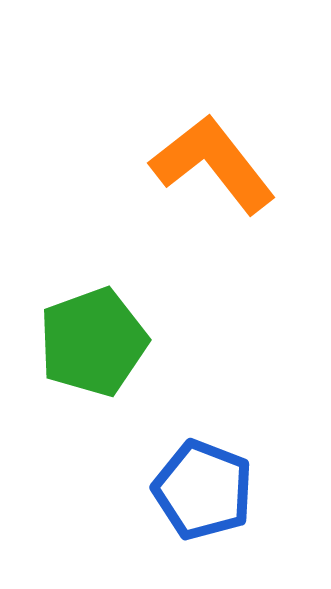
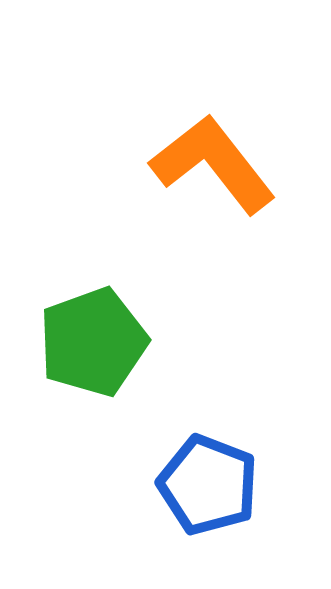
blue pentagon: moved 5 px right, 5 px up
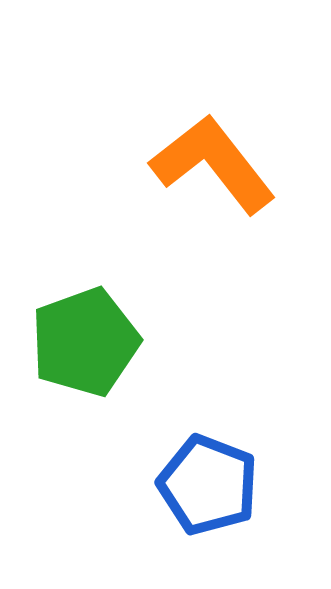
green pentagon: moved 8 px left
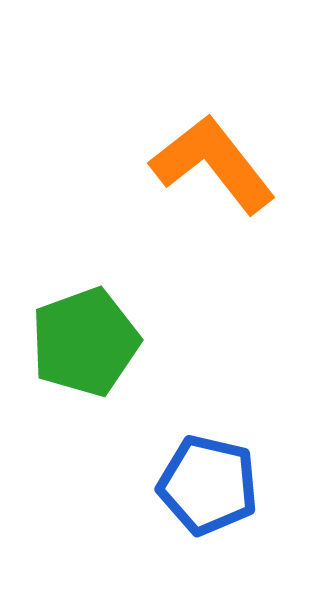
blue pentagon: rotated 8 degrees counterclockwise
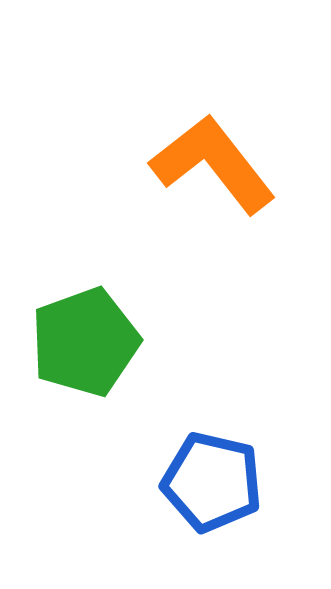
blue pentagon: moved 4 px right, 3 px up
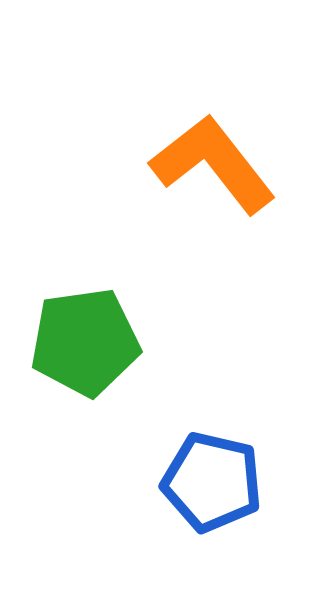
green pentagon: rotated 12 degrees clockwise
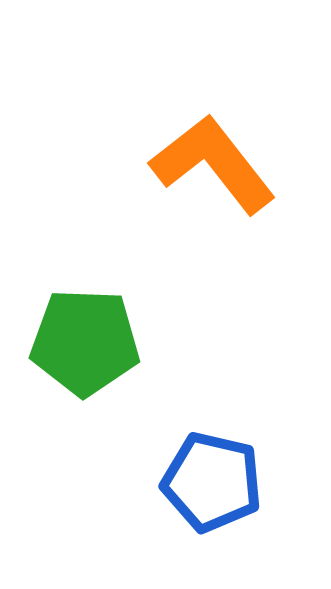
green pentagon: rotated 10 degrees clockwise
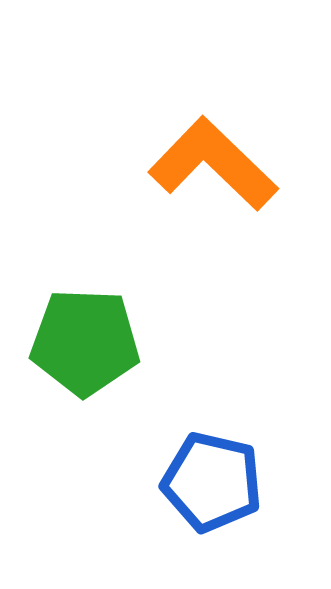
orange L-shape: rotated 8 degrees counterclockwise
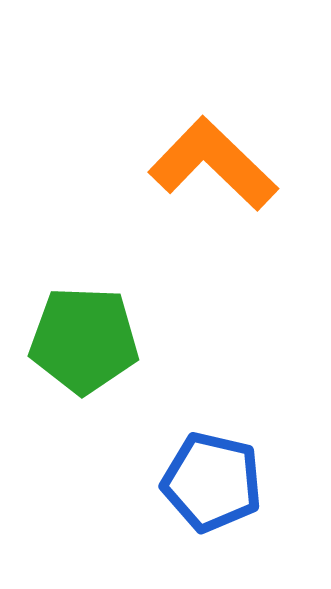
green pentagon: moved 1 px left, 2 px up
